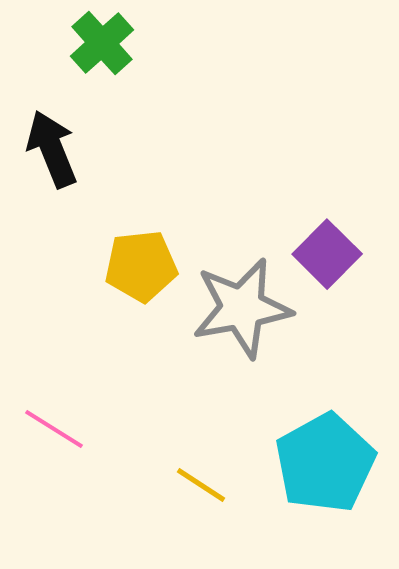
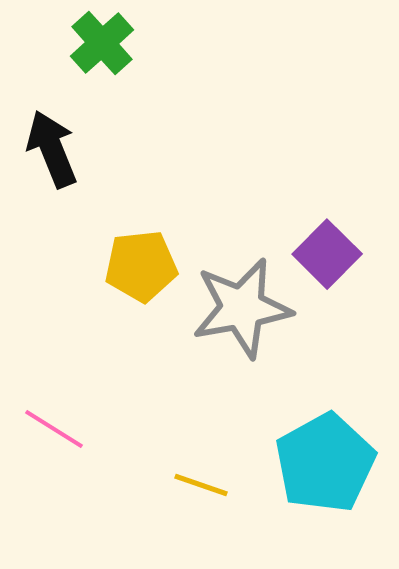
yellow line: rotated 14 degrees counterclockwise
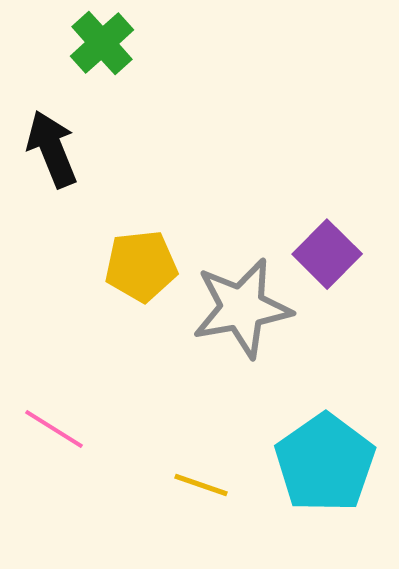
cyan pentagon: rotated 6 degrees counterclockwise
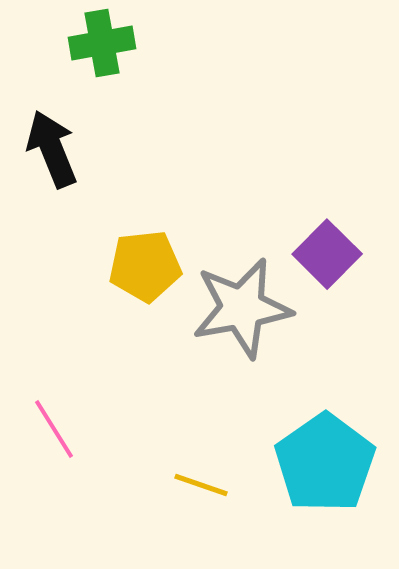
green cross: rotated 32 degrees clockwise
yellow pentagon: moved 4 px right
pink line: rotated 26 degrees clockwise
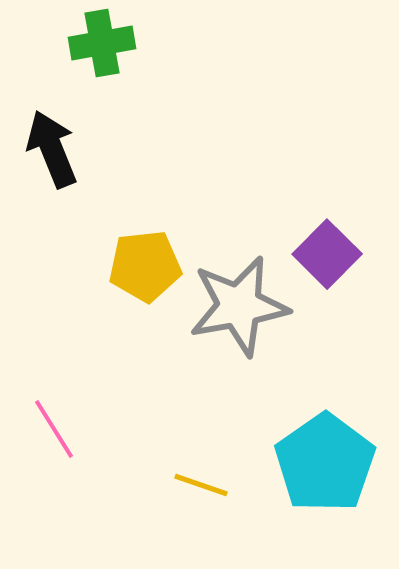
gray star: moved 3 px left, 2 px up
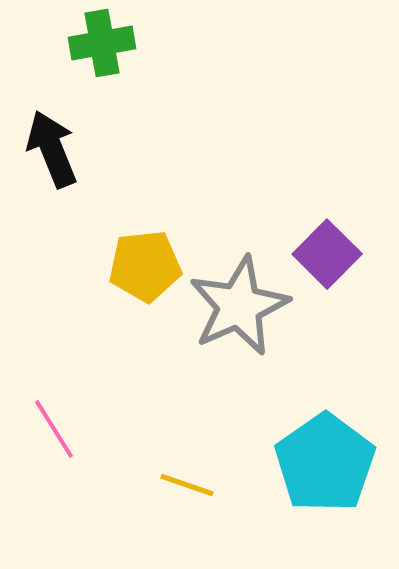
gray star: rotated 14 degrees counterclockwise
yellow line: moved 14 px left
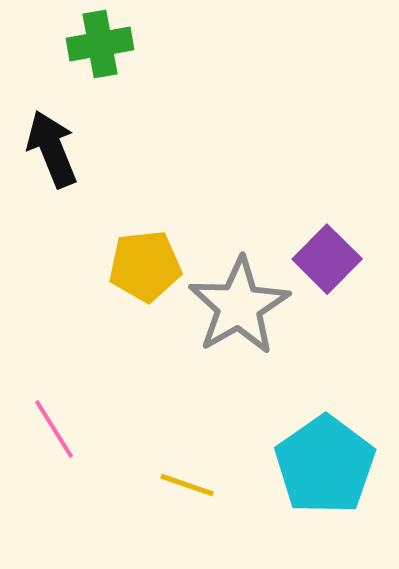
green cross: moved 2 px left, 1 px down
purple square: moved 5 px down
gray star: rotated 6 degrees counterclockwise
cyan pentagon: moved 2 px down
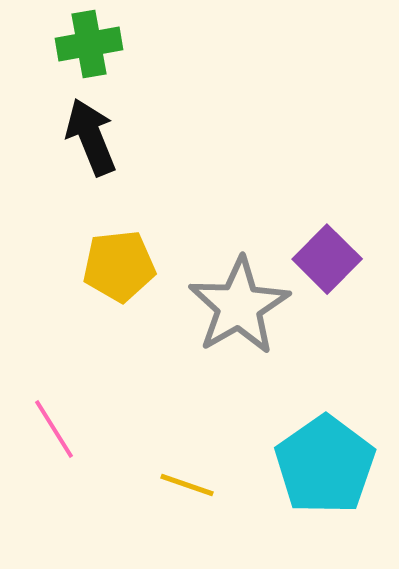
green cross: moved 11 px left
black arrow: moved 39 px right, 12 px up
yellow pentagon: moved 26 px left
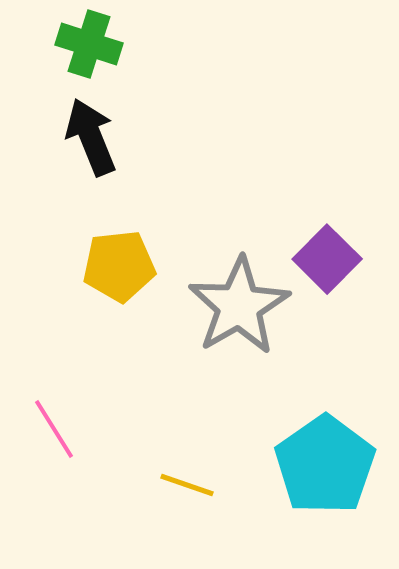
green cross: rotated 28 degrees clockwise
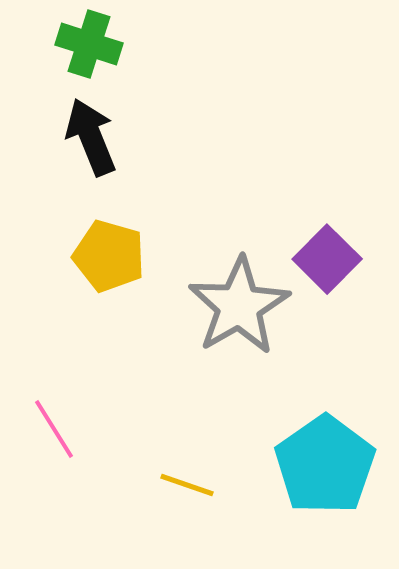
yellow pentagon: moved 10 px left, 10 px up; rotated 22 degrees clockwise
